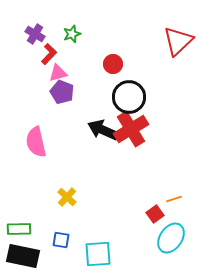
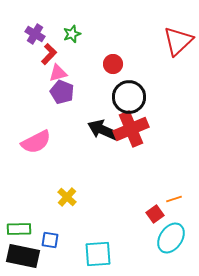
red cross: rotated 8 degrees clockwise
pink semicircle: rotated 104 degrees counterclockwise
blue square: moved 11 px left
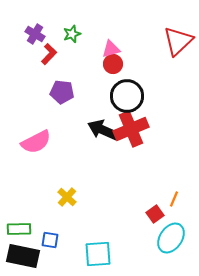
pink triangle: moved 53 px right, 24 px up
purple pentagon: rotated 15 degrees counterclockwise
black circle: moved 2 px left, 1 px up
orange line: rotated 49 degrees counterclockwise
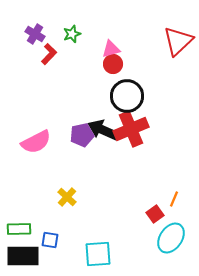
purple pentagon: moved 20 px right, 43 px down; rotated 20 degrees counterclockwise
black rectangle: rotated 12 degrees counterclockwise
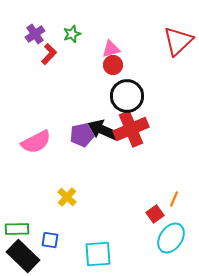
purple cross: rotated 24 degrees clockwise
red circle: moved 1 px down
green rectangle: moved 2 px left
black rectangle: rotated 44 degrees clockwise
